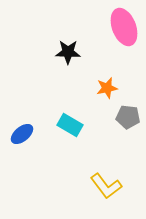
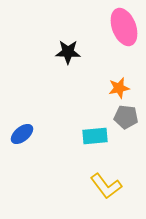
orange star: moved 12 px right
gray pentagon: moved 2 px left
cyan rectangle: moved 25 px right, 11 px down; rotated 35 degrees counterclockwise
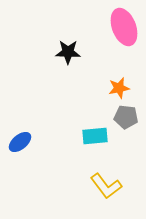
blue ellipse: moved 2 px left, 8 px down
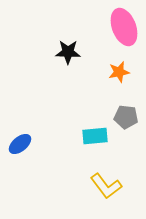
orange star: moved 16 px up
blue ellipse: moved 2 px down
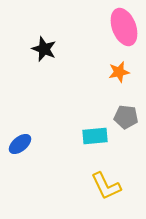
black star: moved 24 px left, 3 px up; rotated 20 degrees clockwise
yellow L-shape: rotated 12 degrees clockwise
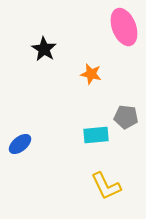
black star: rotated 10 degrees clockwise
orange star: moved 28 px left, 2 px down; rotated 25 degrees clockwise
cyan rectangle: moved 1 px right, 1 px up
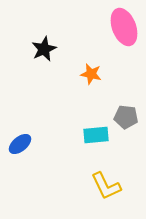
black star: rotated 15 degrees clockwise
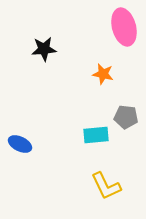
pink ellipse: rotated 6 degrees clockwise
black star: rotated 20 degrees clockwise
orange star: moved 12 px right
blue ellipse: rotated 65 degrees clockwise
